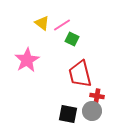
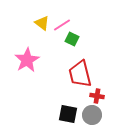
gray circle: moved 4 px down
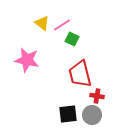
pink star: rotated 30 degrees counterclockwise
black square: rotated 18 degrees counterclockwise
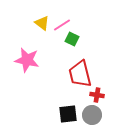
red cross: moved 1 px up
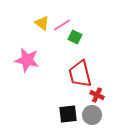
green square: moved 3 px right, 2 px up
red cross: rotated 16 degrees clockwise
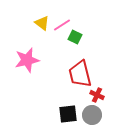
pink star: rotated 25 degrees counterclockwise
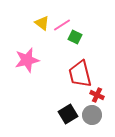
black square: rotated 24 degrees counterclockwise
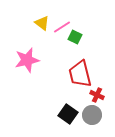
pink line: moved 2 px down
black square: rotated 24 degrees counterclockwise
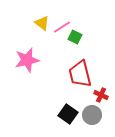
red cross: moved 4 px right
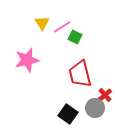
yellow triangle: rotated 21 degrees clockwise
red cross: moved 4 px right; rotated 24 degrees clockwise
gray circle: moved 3 px right, 7 px up
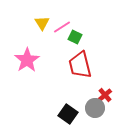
pink star: rotated 20 degrees counterclockwise
red trapezoid: moved 9 px up
